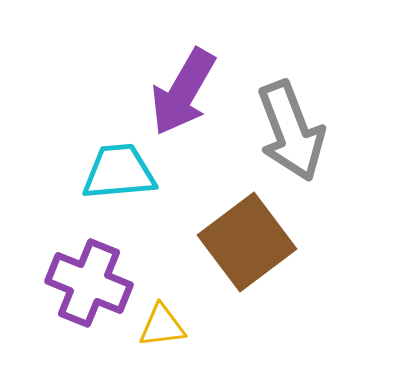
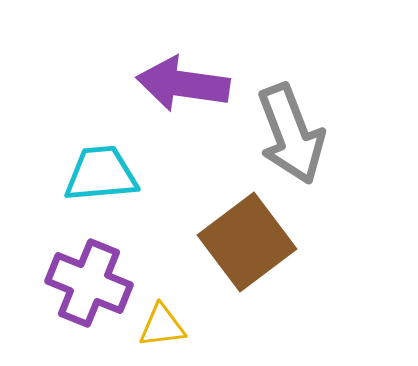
purple arrow: moved 8 px up; rotated 68 degrees clockwise
gray arrow: moved 3 px down
cyan trapezoid: moved 18 px left, 2 px down
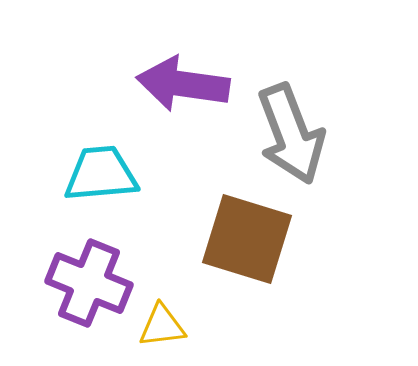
brown square: moved 3 px up; rotated 36 degrees counterclockwise
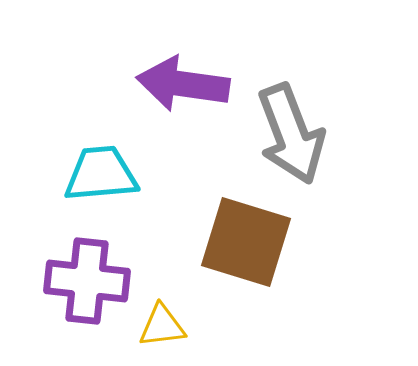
brown square: moved 1 px left, 3 px down
purple cross: moved 2 px left, 2 px up; rotated 16 degrees counterclockwise
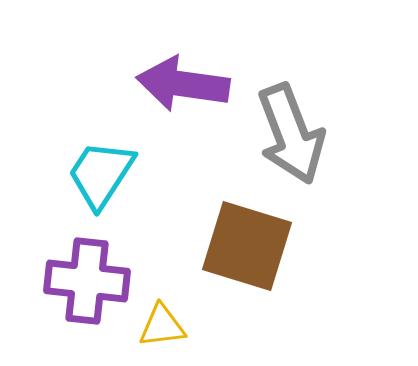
cyan trapezoid: rotated 52 degrees counterclockwise
brown square: moved 1 px right, 4 px down
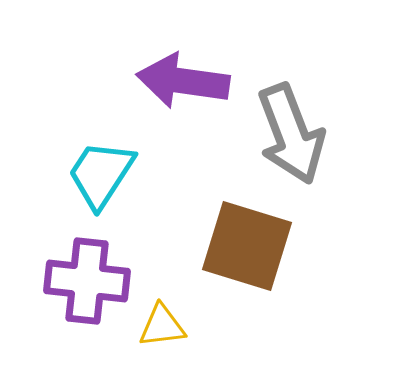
purple arrow: moved 3 px up
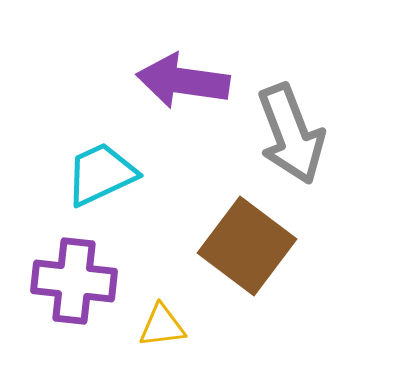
cyan trapezoid: rotated 32 degrees clockwise
brown square: rotated 20 degrees clockwise
purple cross: moved 13 px left
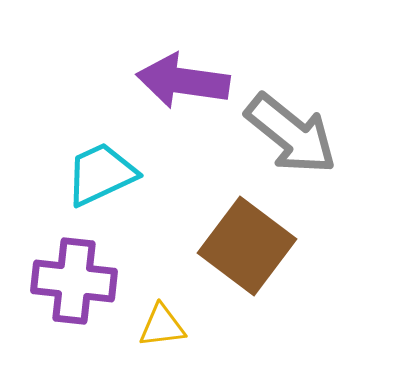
gray arrow: rotated 30 degrees counterclockwise
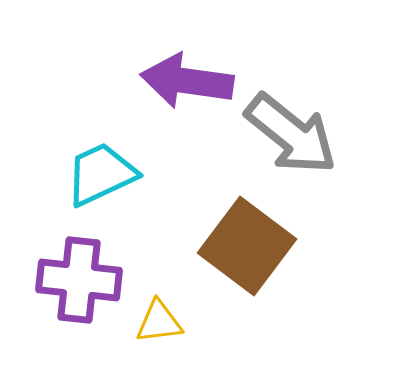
purple arrow: moved 4 px right
purple cross: moved 5 px right, 1 px up
yellow triangle: moved 3 px left, 4 px up
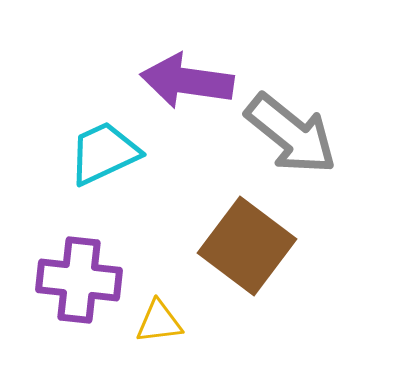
cyan trapezoid: moved 3 px right, 21 px up
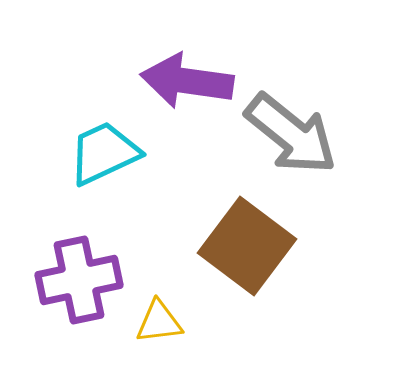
purple cross: rotated 18 degrees counterclockwise
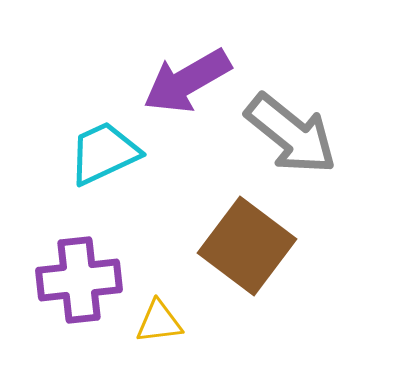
purple arrow: rotated 38 degrees counterclockwise
purple cross: rotated 6 degrees clockwise
